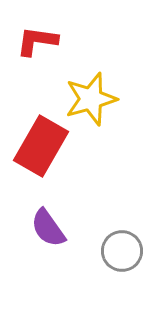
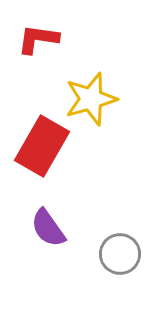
red L-shape: moved 1 px right, 2 px up
red rectangle: moved 1 px right
gray circle: moved 2 px left, 3 px down
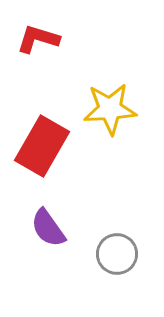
red L-shape: rotated 9 degrees clockwise
yellow star: moved 19 px right, 10 px down; rotated 12 degrees clockwise
gray circle: moved 3 px left
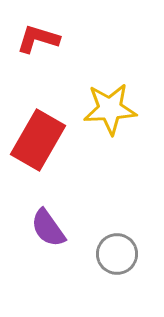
red rectangle: moved 4 px left, 6 px up
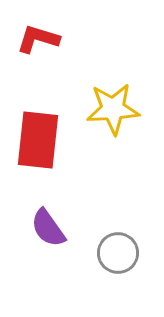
yellow star: moved 3 px right
red rectangle: rotated 24 degrees counterclockwise
gray circle: moved 1 px right, 1 px up
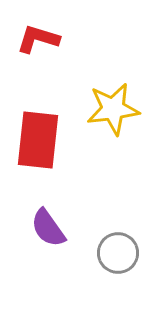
yellow star: rotated 4 degrees counterclockwise
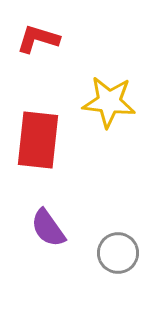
yellow star: moved 4 px left, 7 px up; rotated 14 degrees clockwise
